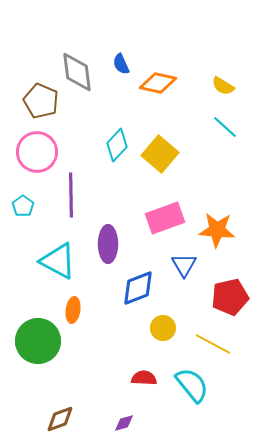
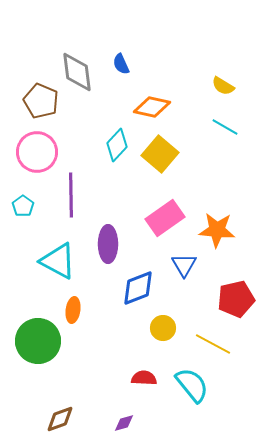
orange diamond: moved 6 px left, 24 px down
cyan line: rotated 12 degrees counterclockwise
pink rectangle: rotated 15 degrees counterclockwise
red pentagon: moved 6 px right, 2 px down
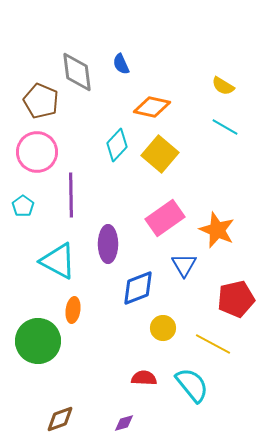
orange star: rotated 18 degrees clockwise
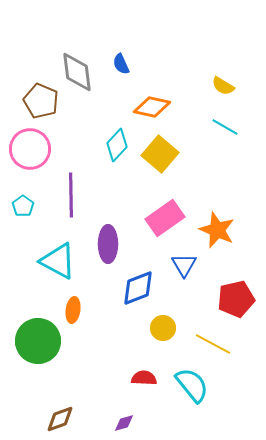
pink circle: moved 7 px left, 3 px up
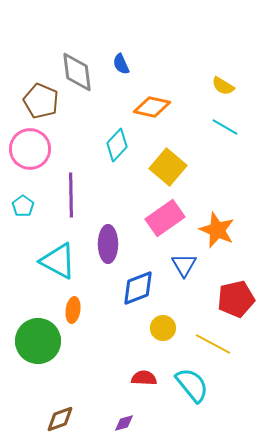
yellow square: moved 8 px right, 13 px down
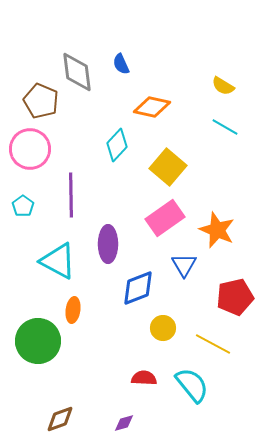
red pentagon: moved 1 px left, 2 px up
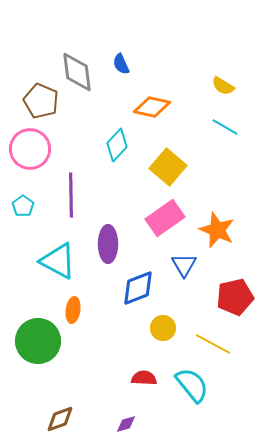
purple diamond: moved 2 px right, 1 px down
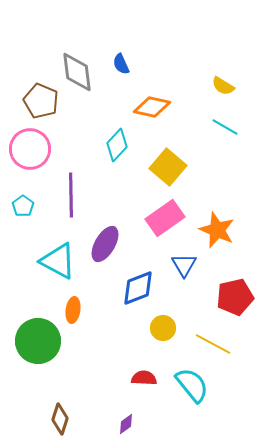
purple ellipse: moved 3 px left; rotated 30 degrees clockwise
brown diamond: rotated 52 degrees counterclockwise
purple diamond: rotated 20 degrees counterclockwise
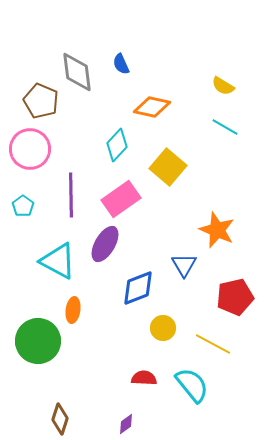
pink rectangle: moved 44 px left, 19 px up
